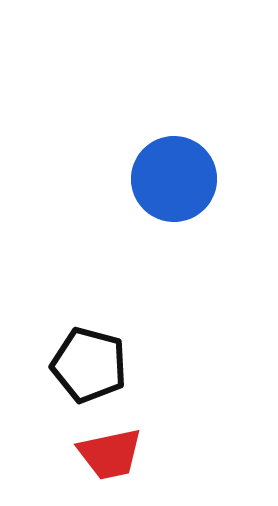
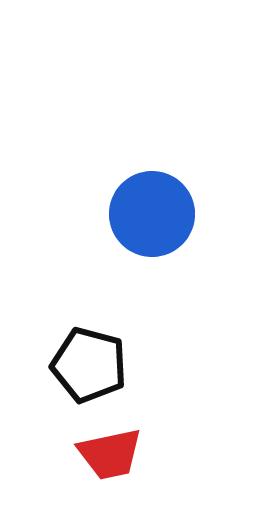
blue circle: moved 22 px left, 35 px down
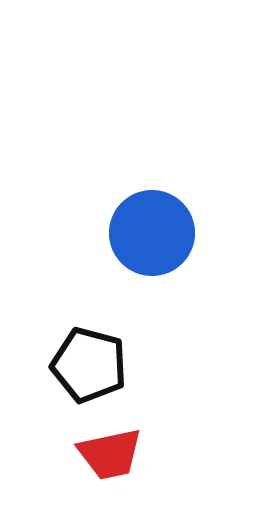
blue circle: moved 19 px down
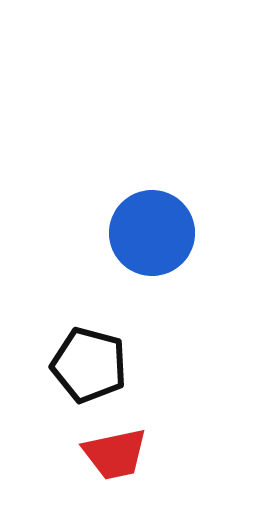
red trapezoid: moved 5 px right
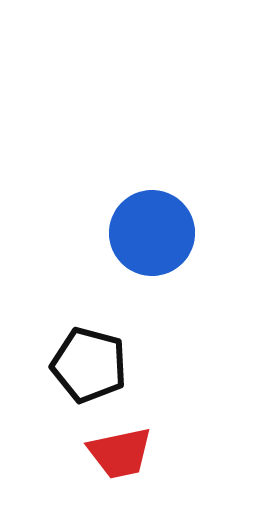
red trapezoid: moved 5 px right, 1 px up
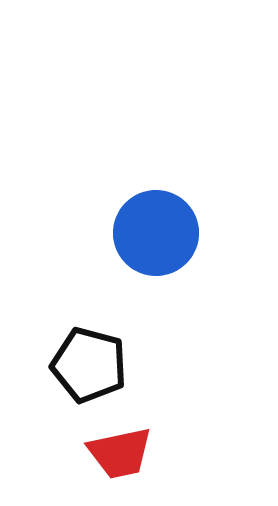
blue circle: moved 4 px right
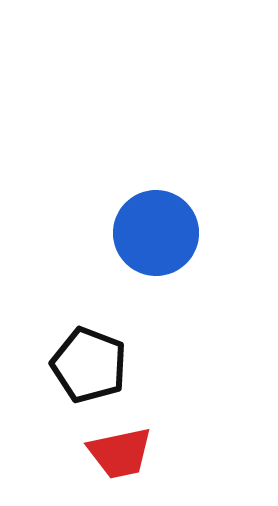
black pentagon: rotated 6 degrees clockwise
